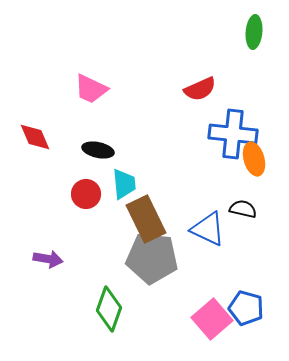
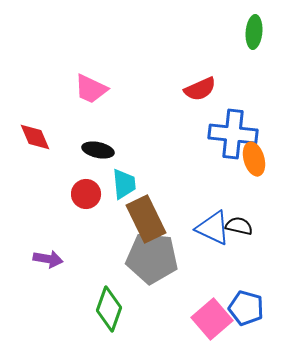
black semicircle: moved 4 px left, 17 px down
blue triangle: moved 5 px right, 1 px up
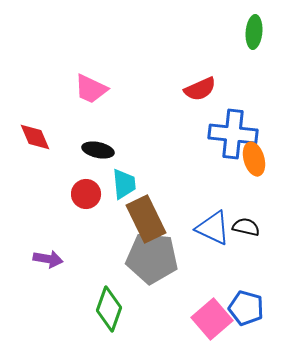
black semicircle: moved 7 px right, 1 px down
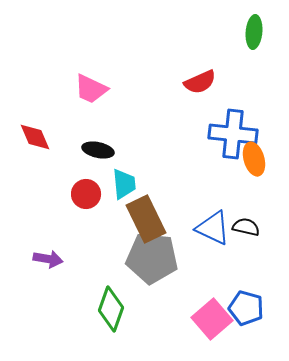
red semicircle: moved 7 px up
green diamond: moved 2 px right
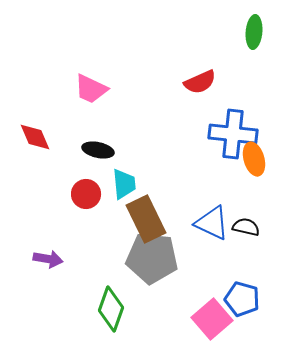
blue triangle: moved 1 px left, 5 px up
blue pentagon: moved 4 px left, 9 px up
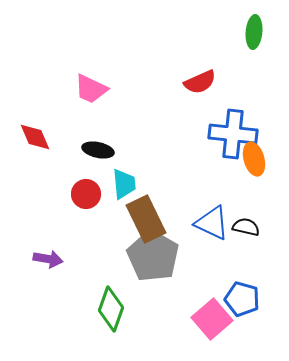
gray pentagon: moved 1 px right, 2 px up; rotated 24 degrees clockwise
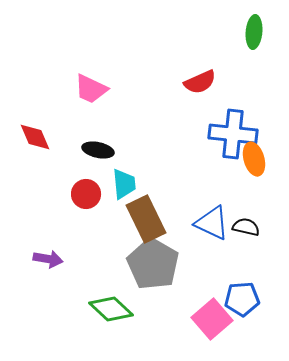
gray pentagon: moved 8 px down
blue pentagon: rotated 20 degrees counterclockwise
green diamond: rotated 66 degrees counterclockwise
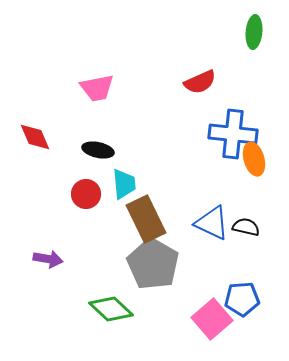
pink trapezoid: moved 6 px right, 1 px up; rotated 36 degrees counterclockwise
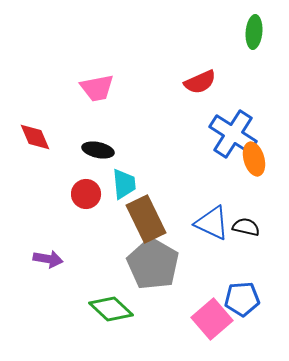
blue cross: rotated 27 degrees clockwise
